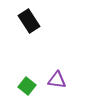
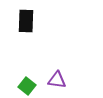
black rectangle: moved 3 px left; rotated 35 degrees clockwise
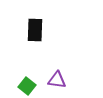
black rectangle: moved 9 px right, 9 px down
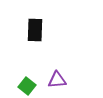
purple triangle: rotated 12 degrees counterclockwise
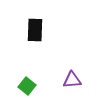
purple triangle: moved 15 px right
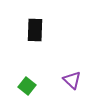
purple triangle: rotated 48 degrees clockwise
